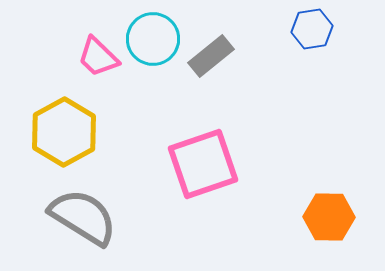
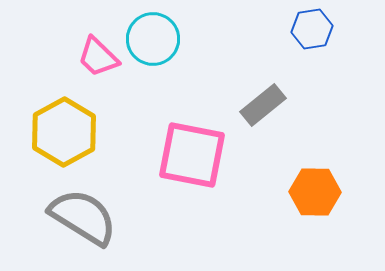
gray rectangle: moved 52 px right, 49 px down
pink square: moved 11 px left, 9 px up; rotated 30 degrees clockwise
orange hexagon: moved 14 px left, 25 px up
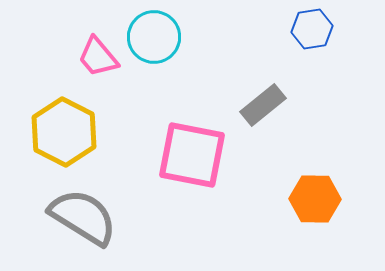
cyan circle: moved 1 px right, 2 px up
pink trapezoid: rotated 6 degrees clockwise
yellow hexagon: rotated 4 degrees counterclockwise
orange hexagon: moved 7 px down
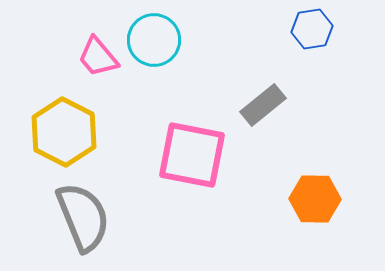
cyan circle: moved 3 px down
gray semicircle: rotated 36 degrees clockwise
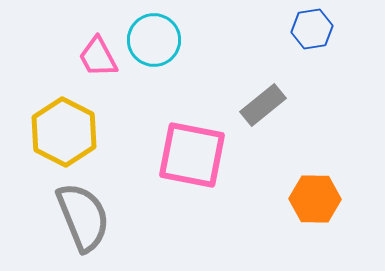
pink trapezoid: rotated 12 degrees clockwise
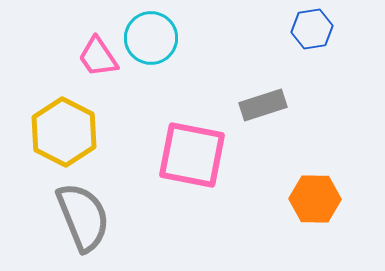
cyan circle: moved 3 px left, 2 px up
pink trapezoid: rotated 6 degrees counterclockwise
gray rectangle: rotated 21 degrees clockwise
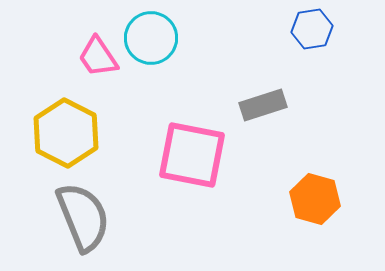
yellow hexagon: moved 2 px right, 1 px down
orange hexagon: rotated 15 degrees clockwise
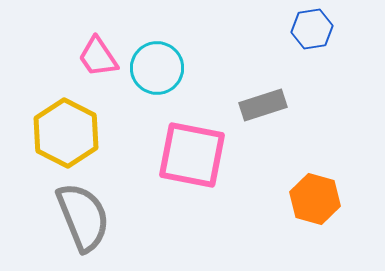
cyan circle: moved 6 px right, 30 px down
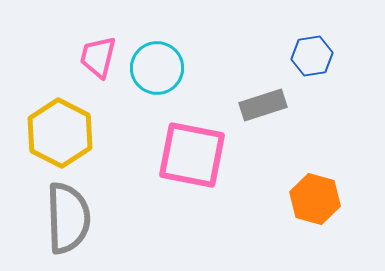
blue hexagon: moved 27 px down
pink trapezoid: rotated 48 degrees clockwise
yellow hexagon: moved 6 px left
gray semicircle: moved 15 px left, 1 px down; rotated 20 degrees clockwise
